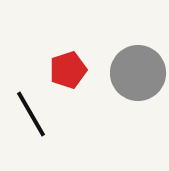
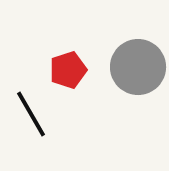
gray circle: moved 6 px up
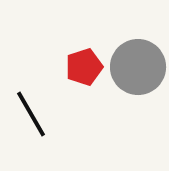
red pentagon: moved 16 px right, 3 px up
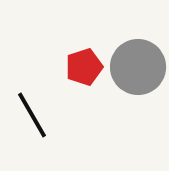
black line: moved 1 px right, 1 px down
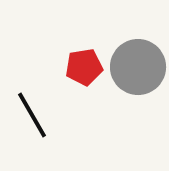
red pentagon: rotated 9 degrees clockwise
